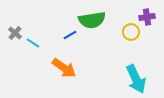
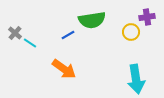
blue line: moved 2 px left
cyan line: moved 3 px left
orange arrow: moved 1 px down
cyan arrow: rotated 16 degrees clockwise
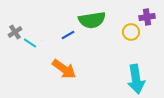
gray cross: moved 1 px up; rotated 16 degrees clockwise
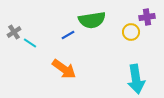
gray cross: moved 1 px left
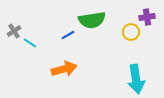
gray cross: moved 1 px up
orange arrow: rotated 50 degrees counterclockwise
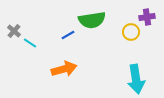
gray cross: rotated 16 degrees counterclockwise
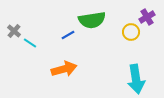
purple cross: rotated 21 degrees counterclockwise
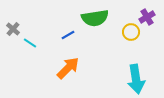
green semicircle: moved 3 px right, 2 px up
gray cross: moved 1 px left, 2 px up
orange arrow: moved 4 px right, 1 px up; rotated 30 degrees counterclockwise
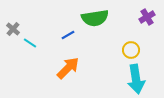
yellow circle: moved 18 px down
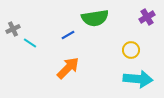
gray cross: rotated 24 degrees clockwise
cyan arrow: moved 2 px right; rotated 76 degrees counterclockwise
